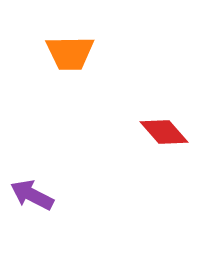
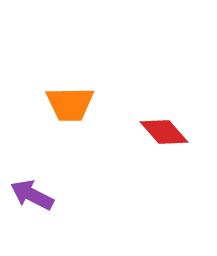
orange trapezoid: moved 51 px down
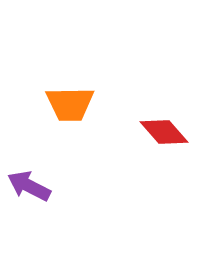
purple arrow: moved 3 px left, 9 px up
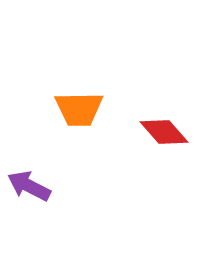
orange trapezoid: moved 9 px right, 5 px down
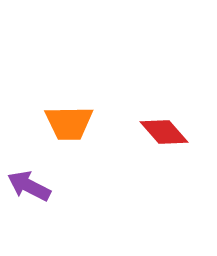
orange trapezoid: moved 10 px left, 14 px down
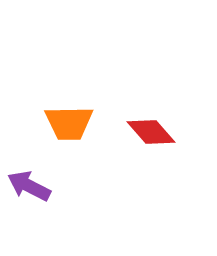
red diamond: moved 13 px left
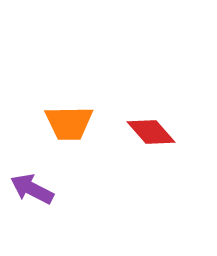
purple arrow: moved 3 px right, 3 px down
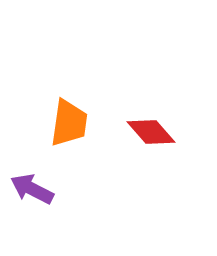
orange trapezoid: rotated 81 degrees counterclockwise
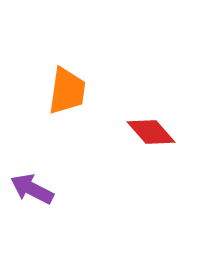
orange trapezoid: moved 2 px left, 32 px up
